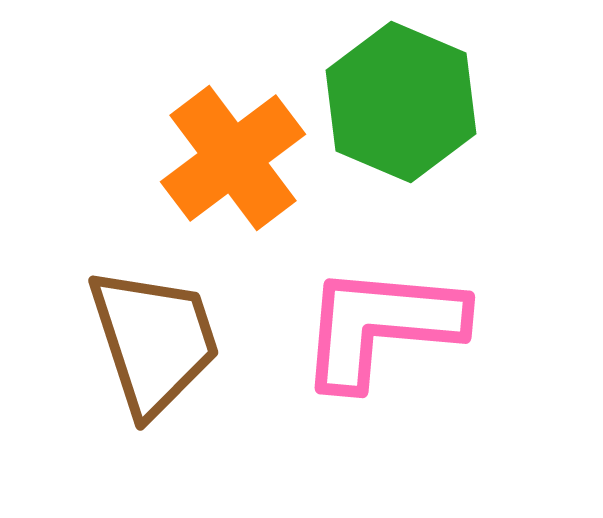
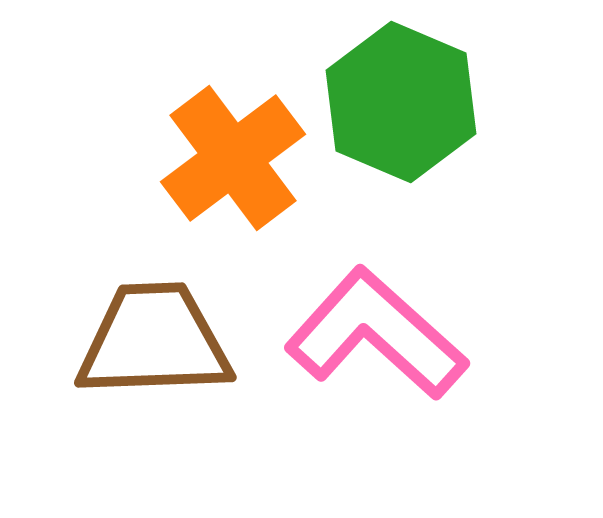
pink L-shape: moved 5 px left, 8 px down; rotated 37 degrees clockwise
brown trapezoid: rotated 74 degrees counterclockwise
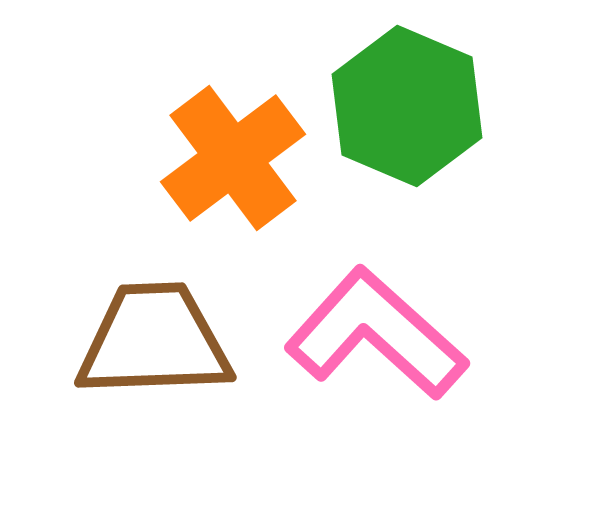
green hexagon: moved 6 px right, 4 px down
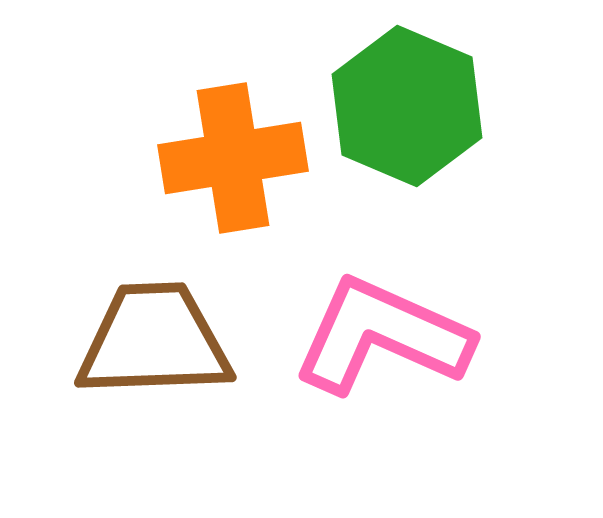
orange cross: rotated 28 degrees clockwise
pink L-shape: moved 6 px right, 2 px down; rotated 18 degrees counterclockwise
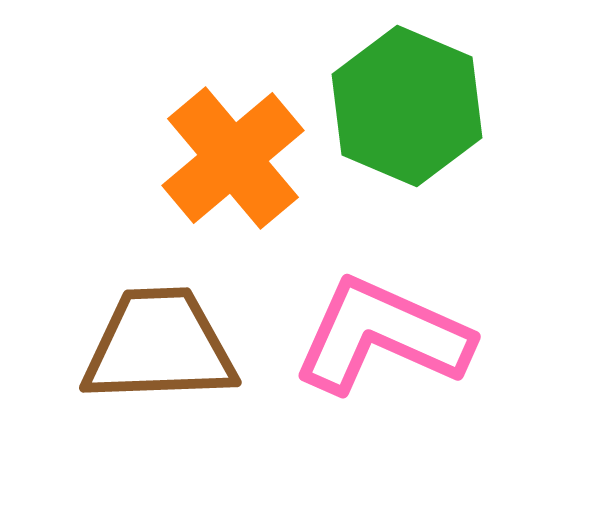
orange cross: rotated 31 degrees counterclockwise
brown trapezoid: moved 5 px right, 5 px down
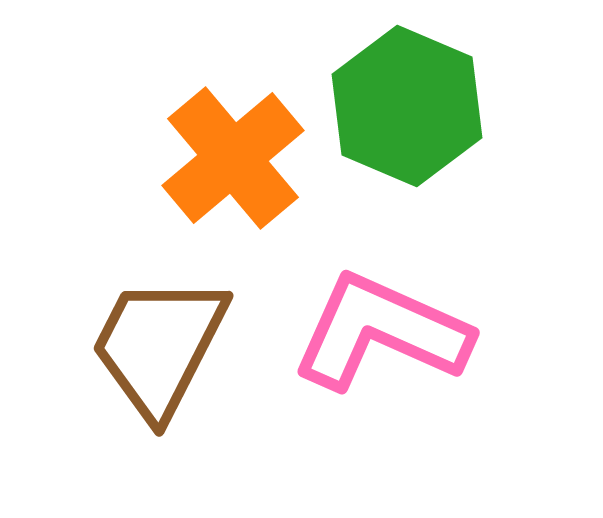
pink L-shape: moved 1 px left, 4 px up
brown trapezoid: rotated 61 degrees counterclockwise
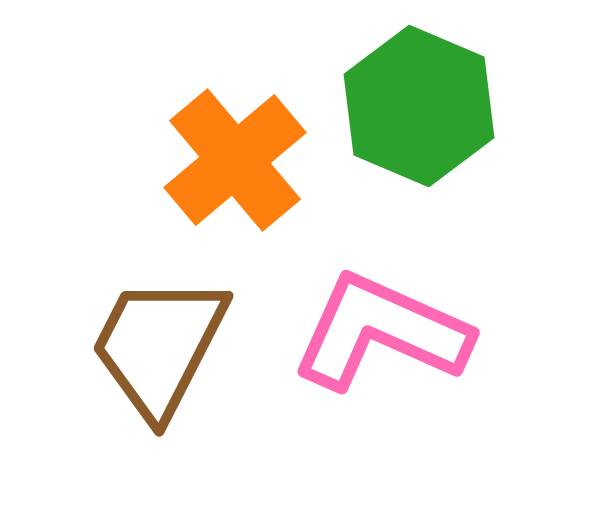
green hexagon: moved 12 px right
orange cross: moved 2 px right, 2 px down
